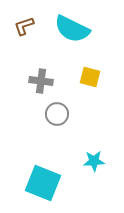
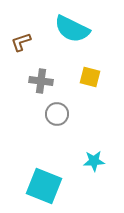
brown L-shape: moved 3 px left, 16 px down
cyan square: moved 1 px right, 3 px down
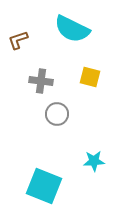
brown L-shape: moved 3 px left, 2 px up
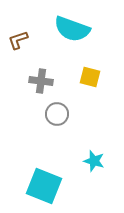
cyan semicircle: rotated 6 degrees counterclockwise
cyan star: rotated 20 degrees clockwise
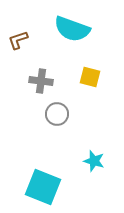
cyan square: moved 1 px left, 1 px down
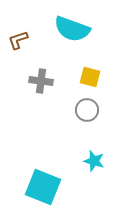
gray circle: moved 30 px right, 4 px up
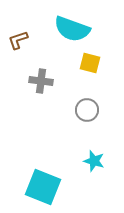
yellow square: moved 14 px up
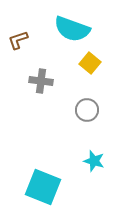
yellow square: rotated 25 degrees clockwise
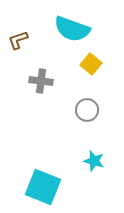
yellow square: moved 1 px right, 1 px down
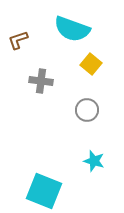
cyan square: moved 1 px right, 4 px down
